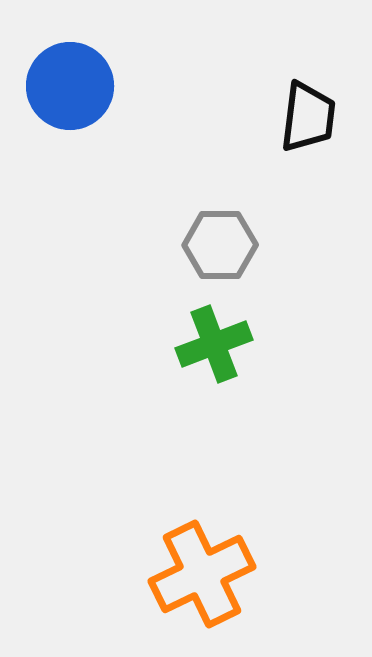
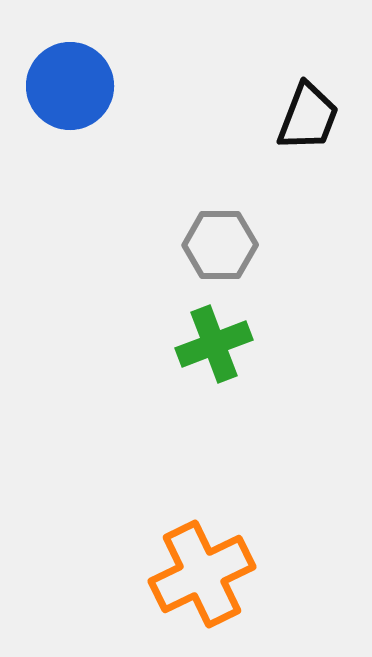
black trapezoid: rotated 14 degrees clockwise
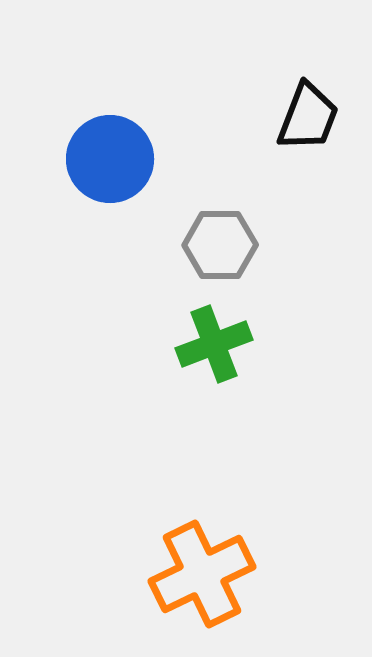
blue circle: moved 40 px right, 73 px down
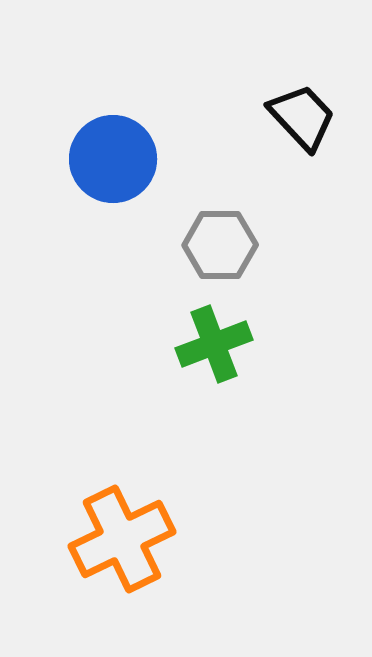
black trapezoid: moved 6 px left; rotated 64 degrees counterclockwise
blue circle: moved 3 px right
orange cross: moved 80 px left, 35 px up
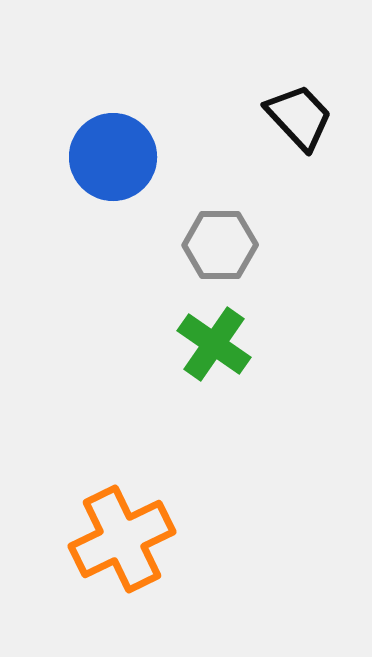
black trapezoid: moved 3 px left
blue circle: moved 2 px up
green cross: rotated 34 degrees counterclockwise
